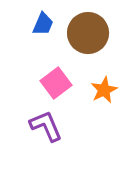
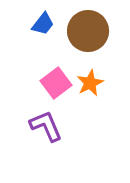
blue trapezoid: rotated 15 degrees clockwise
brown circle: moved 2 px up
orange star: moved 14 px left, 7 px up
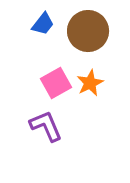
pink square: rotated 8 degrees clockwise
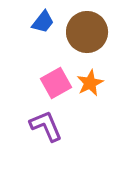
blue trapezoid: moved 2 px up
brown circle: moved 1 px left, 1 px down
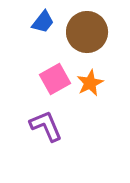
pink square: moved 1 px left, 4 px up
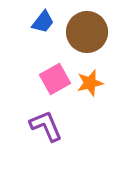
orange star: rotated 12 degrees clockwise
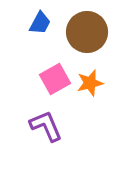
blue trapezoid: moved 3 px left, 1 px down; rotated 10 degrees counterclockwise
